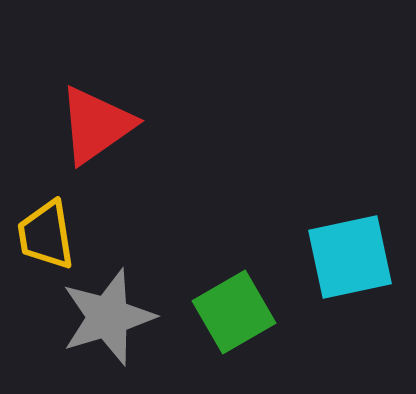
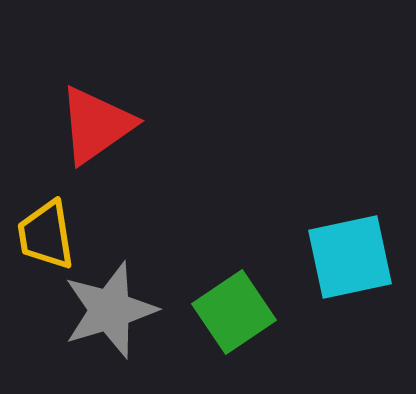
green square: rotated 4 degrees counterclockwise
gray star: moved 2 px right, 7 px up
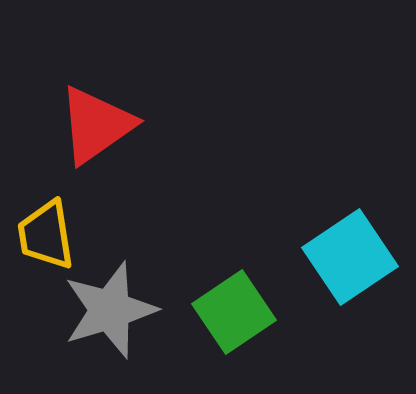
cyan square: rotated 22 degrees counterclockwise
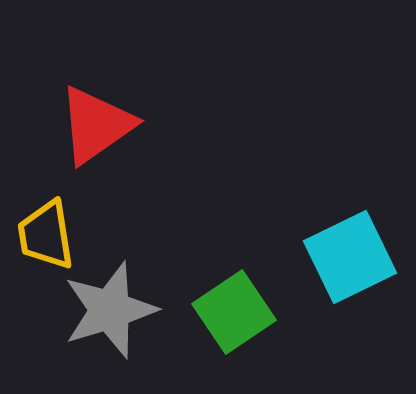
cyan square: rotated 8 degrees clockwise
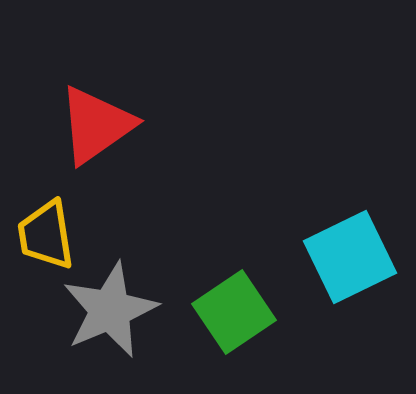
gray star: rotated 6 degrees counterclockwise
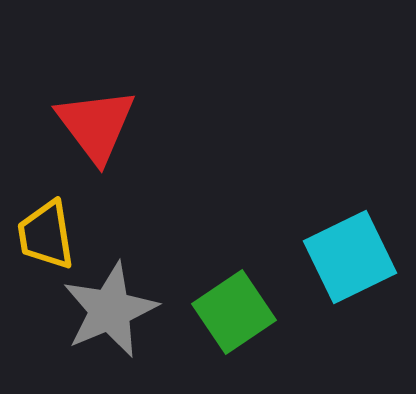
red triangle: rotated 32 degrees counterclockwise
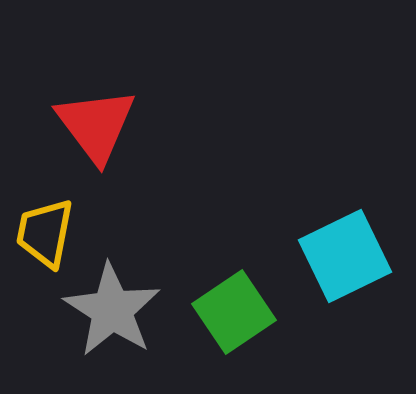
yellow trapezoid: moved 1 px left, 2 px up; rotated 20 degrees clockwise
cyan square: moved 5 px left, 1 px up
gray star: moved 2 px right; rotated 16 degrees counterclockwise
